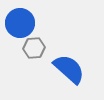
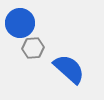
gray hexagon: moved 1 px left
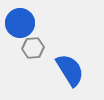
blue semicircle: moved 1 px right, 1 px down; rotated 16 degrees clockwise
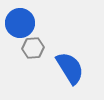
blue semicircle: moved 2 px up
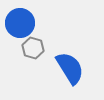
gray hexagon: rotated 20 degrees clockwise
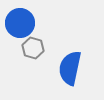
blue semicircle: rotated 136 degrees counterclockwise
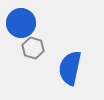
blue circle: moved 1 px right
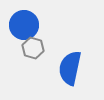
blue circle: moved 3 px right, 2 px down
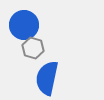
blue semicircle: moved 23 px left, 10 px down
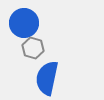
blue circle: moved 2 px up
